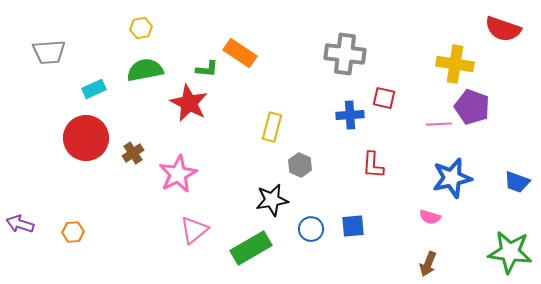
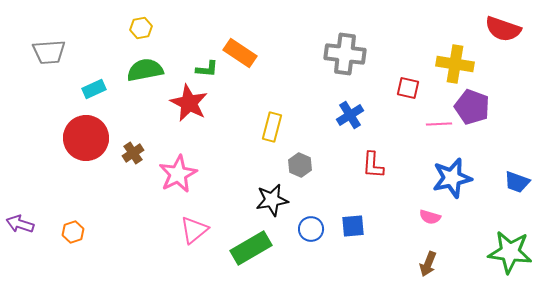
red square: moved 24 px right, 10 px up
blue cross: rotated 28 degrees counterclockwise
orange hexagon: rotated 15 degrees counterclockwise
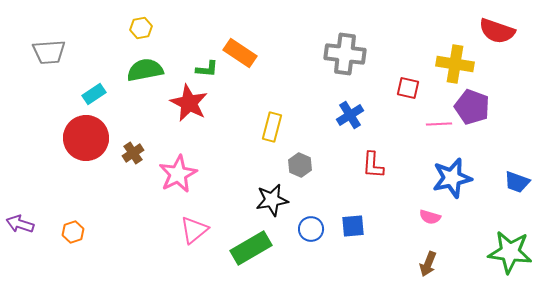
red semicircle: moved 6 px left, 2 px down
cyan rectangle: moved 5 px down; rotated 10 degrees counterclockwise
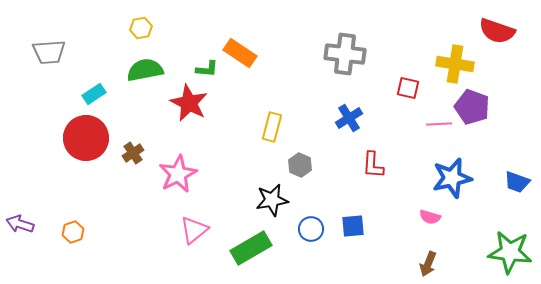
blue cross: moved 1 px left, 3 px down
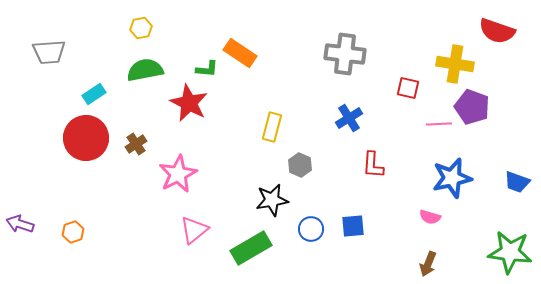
brown cross: moved 3 px right, 9 px up
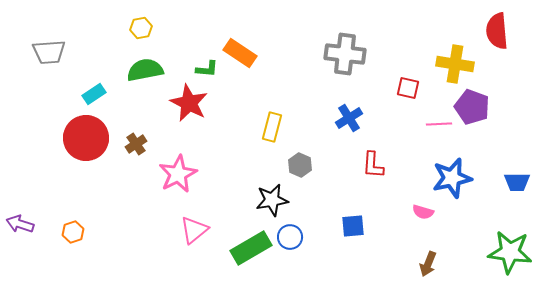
red semicircle: rotated 66 degrees clockwise
blue trapezoid: rotated 20 degrees counterclockwise
pink semicircle: moved 7 px left, 5 px up
blue circle: moved 21 px left, 8 px down
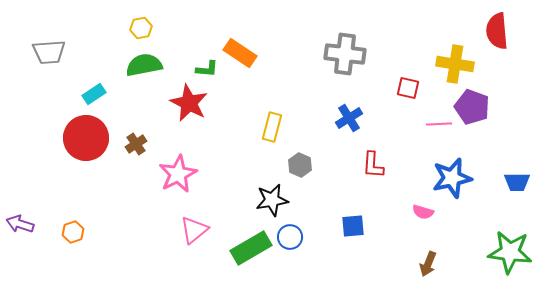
green semicircle: moved 1 px left, 5 px up
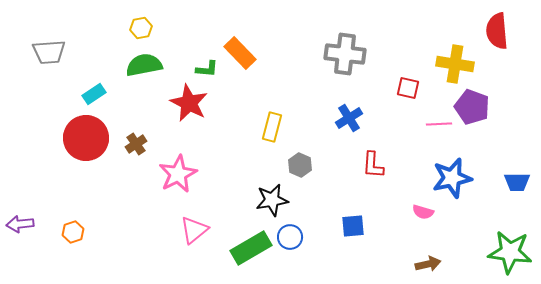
orange rectangle: rotated 12 degrees clockwise
purple arrow: rotated 24 degrees counterclockwise
brown arrow: rotated 125 degrees counterclockwise
